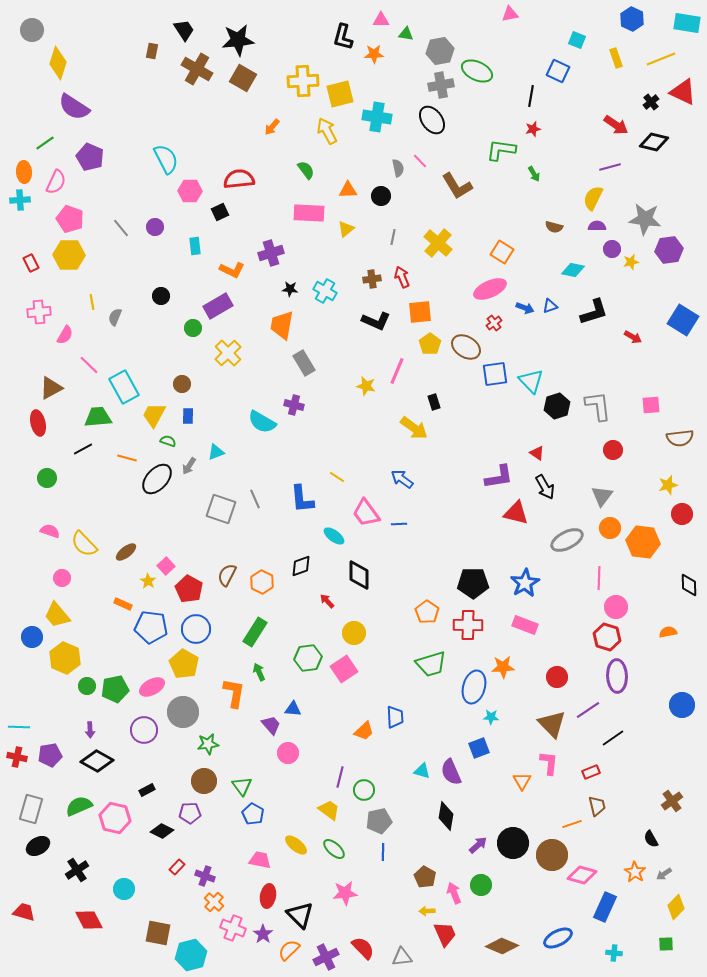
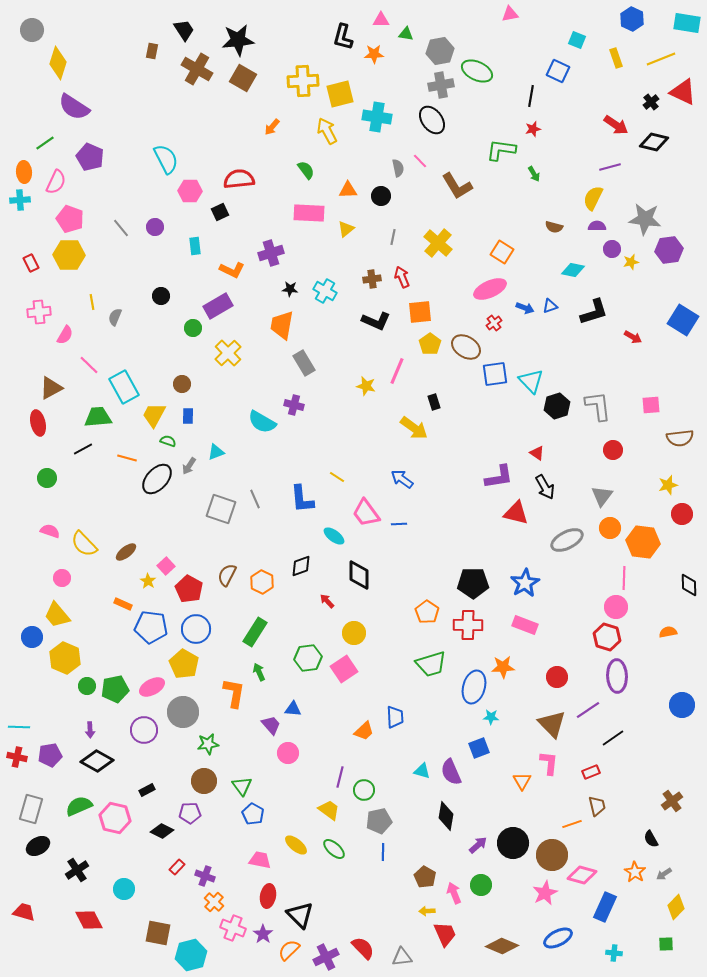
pink line at (599, 578): moved 25 px right
pink star at (345, 893): moved 200 px right; rotated 20 degrees counterclockwise
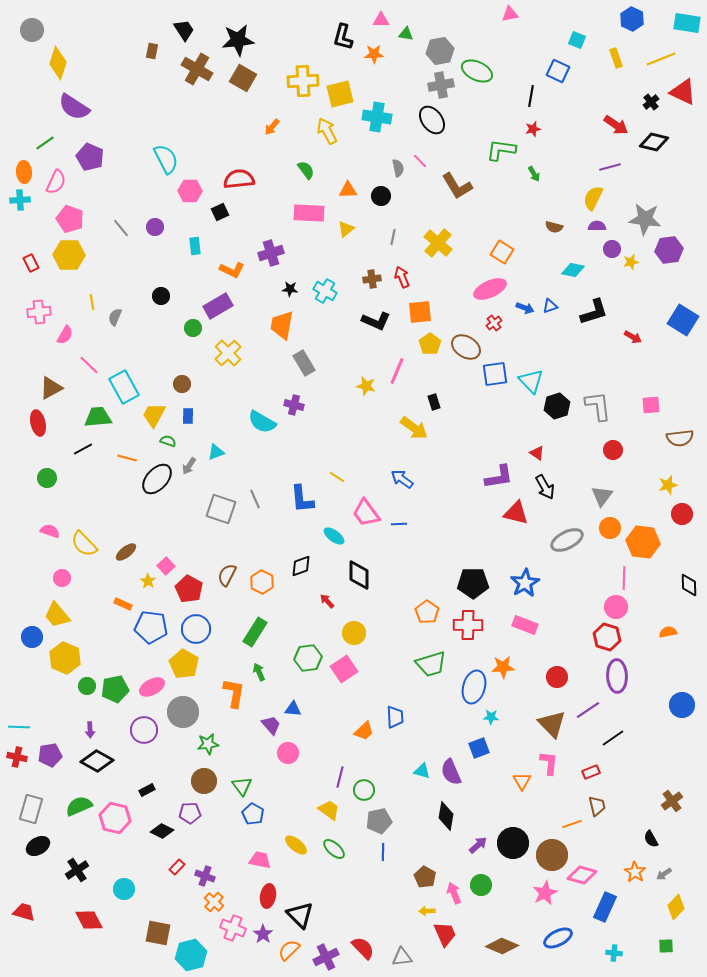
green square at (666, 944): moved 2 px down
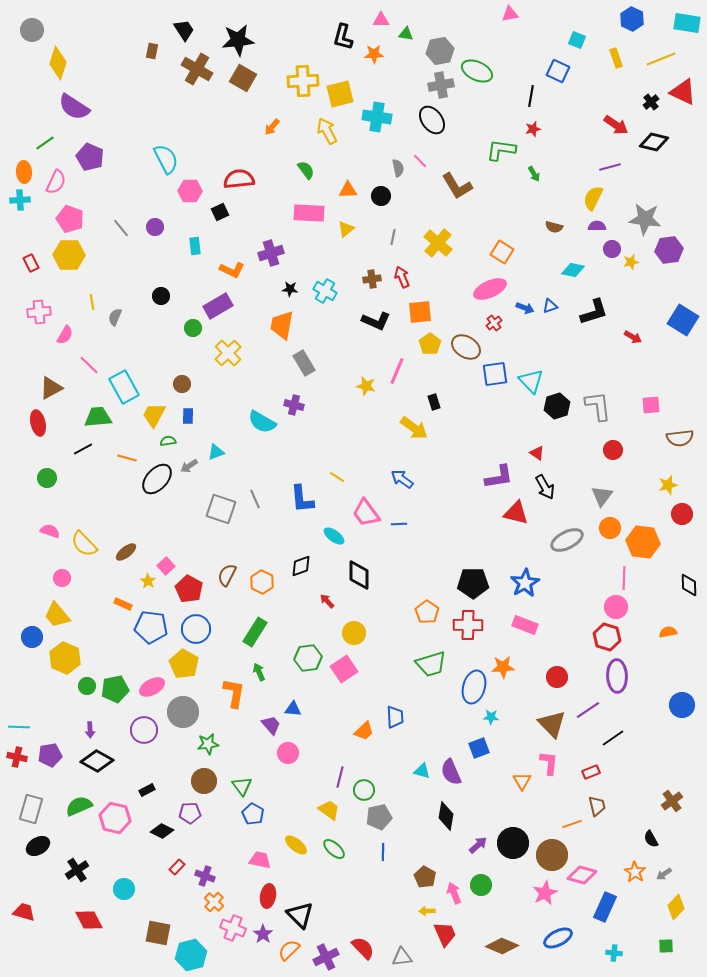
green semicircle at (168, 441): rotated 28 degrees counterclockwise
gray arrow at (189, 466): rotated 24 degrees clockwise
gray pentagon at (379, 821): moved 4 px up
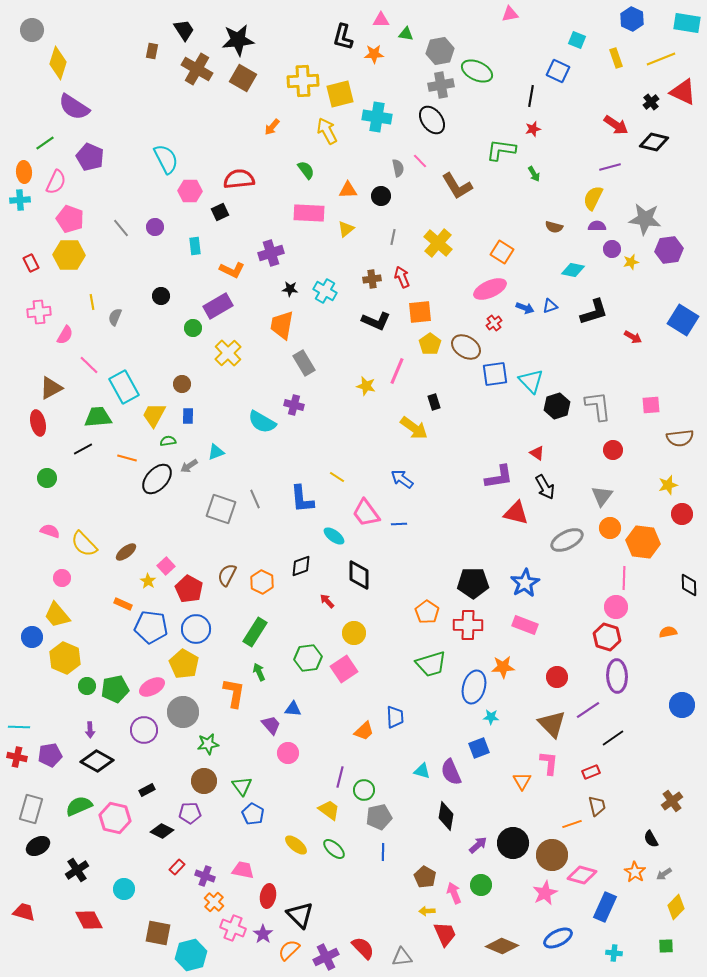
pink trapezoid at (260, 860): moved 17 px left, 10 px down
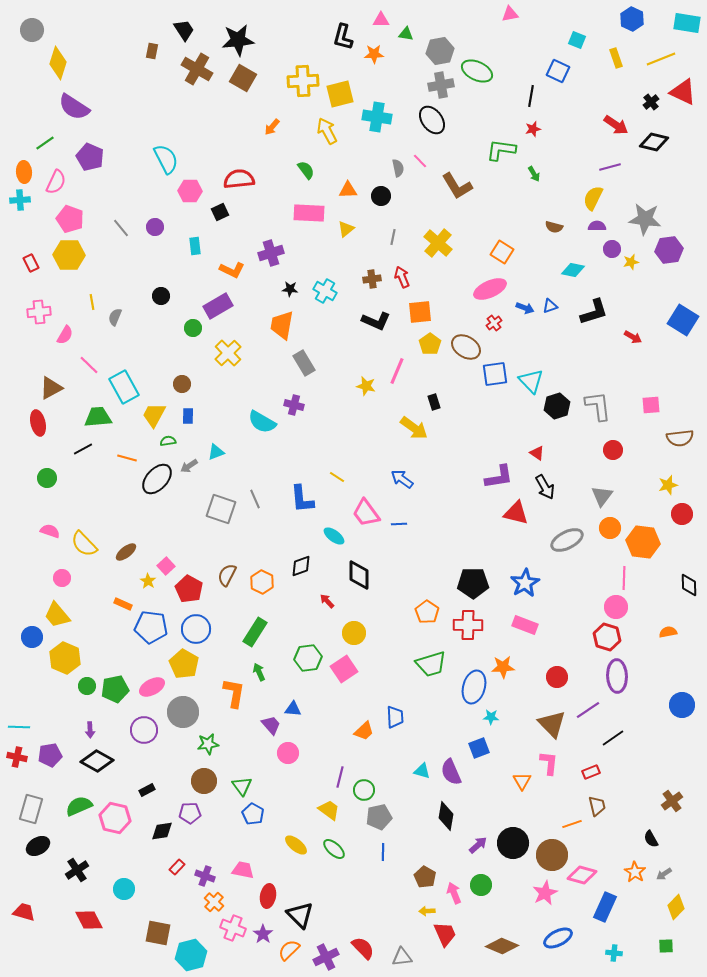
black diamond at (162, 831): rotated 35 degrees counterclockwise
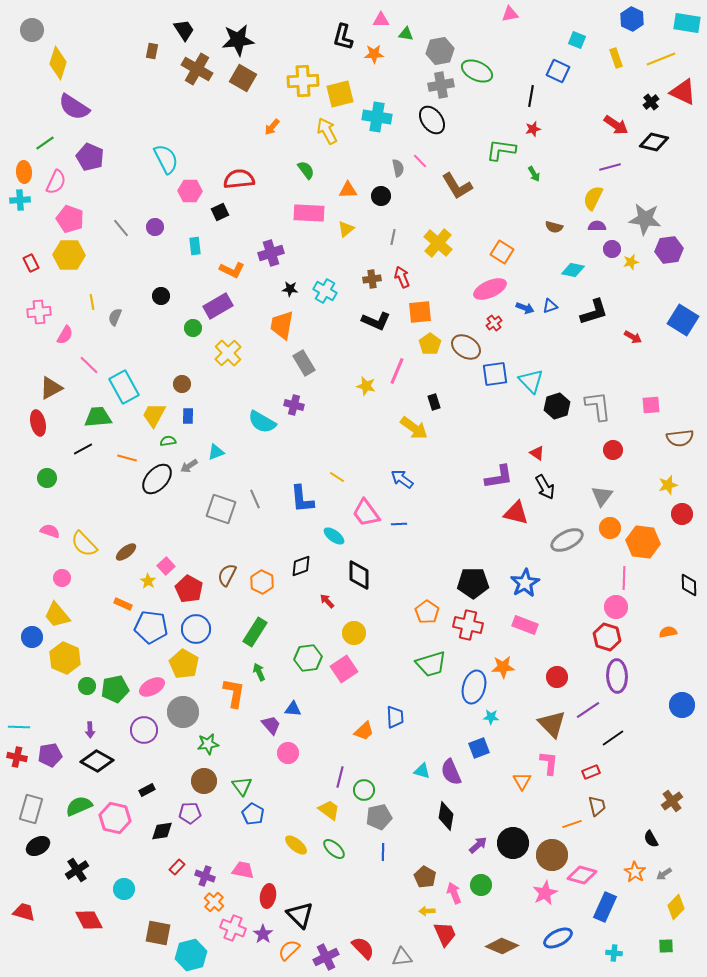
red cross at (468, 625): rotated 12 degrees clockwise
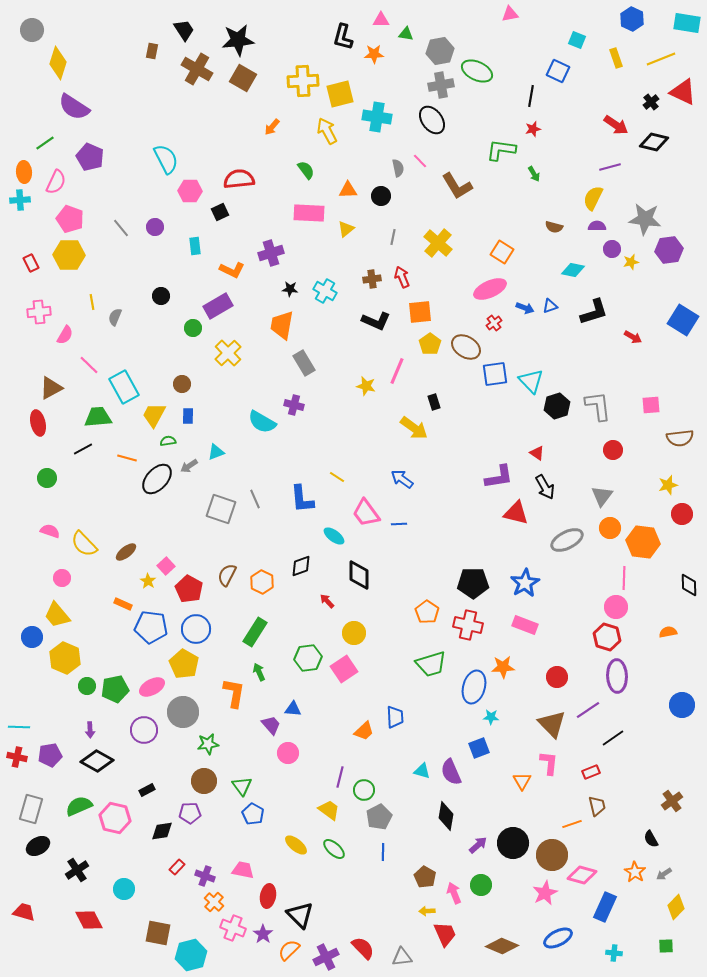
gray pentagon at (379, 817): rotated 15 degrees counterclockwise
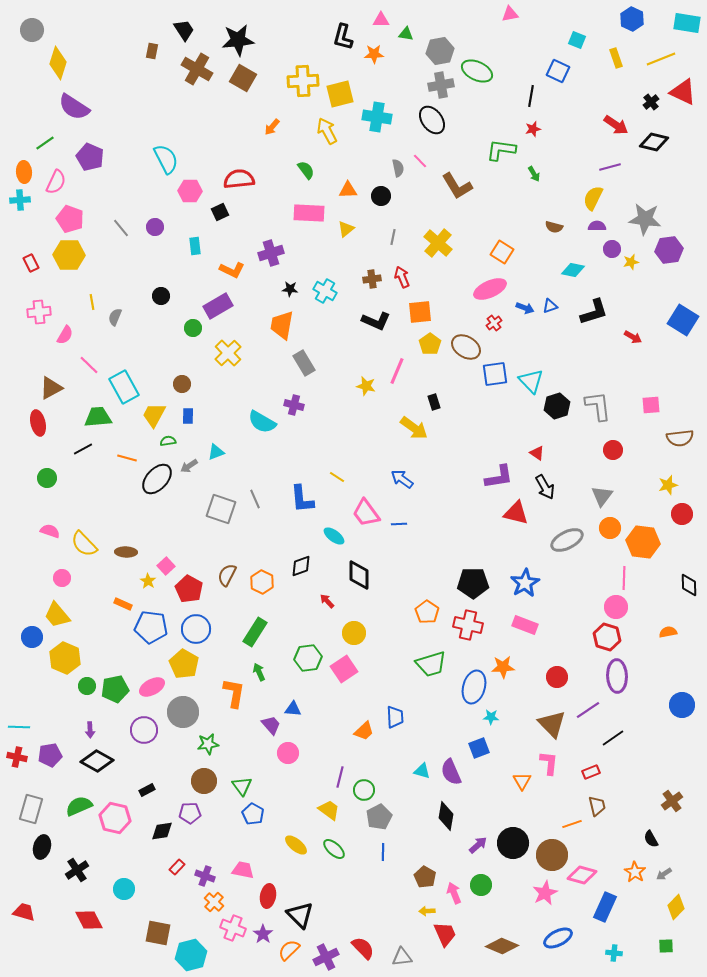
brown ellipse at (126, 552): rotated 40 degrees clockwise
black ellipse at (38, 846): moved 4 px right, 1 px down; rotated 45 degrees counterclockwise
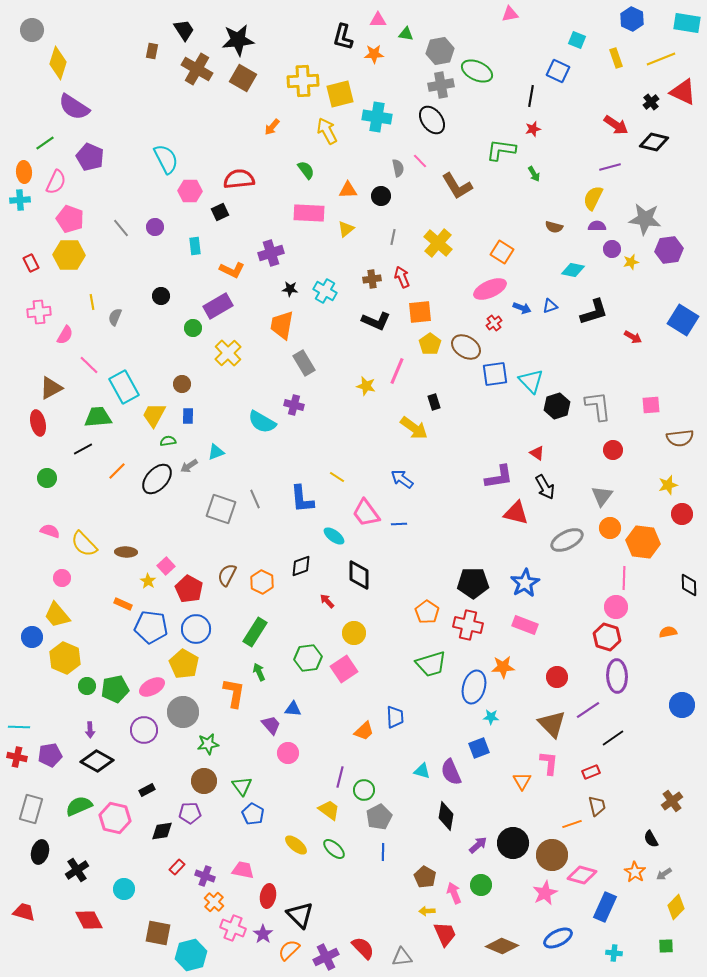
pink triangle at (381, 20): moved 3 px left
blue arrow at (525, 308): moved 3 px left
orange line at (127, 458): moved 10 px left, 13 px down; rotated 60 degrees counterclockwise
black ellipse at (42, 847): moved 2 px left, 5 px down
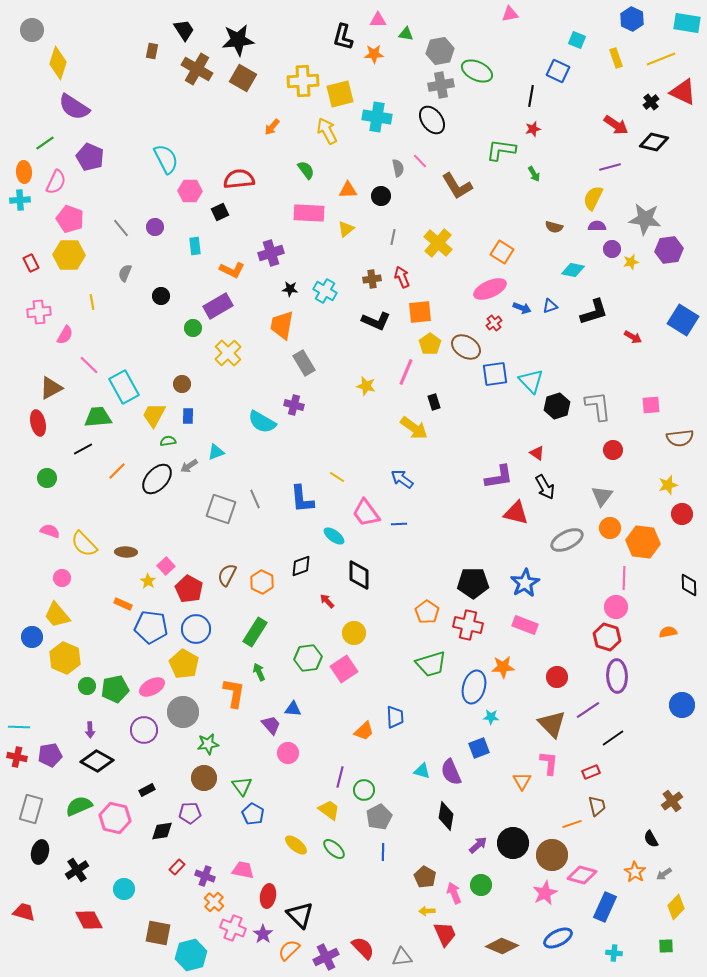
gray semicircle at (115, 317): moved 10 px right, 44 px up
pink line at (397, 371): moved 9 px right, 1 px down
brown circle at (204, 781): moved 3 px up
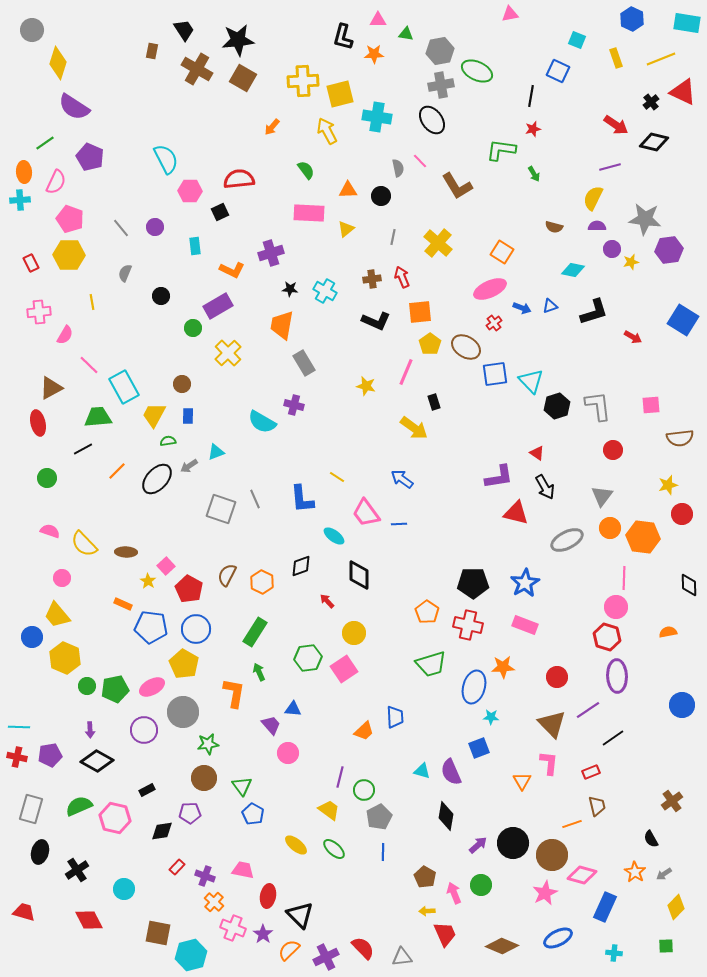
orange hexagon at (643, 542): moved 5 px up
